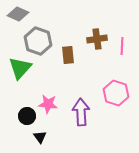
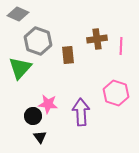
pink line: moved 1 px left
black circle: moved 6 px right
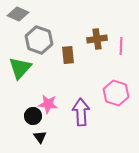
gray hexagon: moved 1 px right, 1 px up
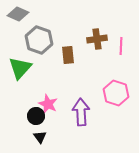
pink star: rotated 18 degrees clockwise
black circle: moved 3 px right
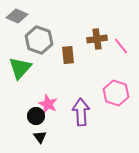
gray diamond: moved 1 px left, 2 px down
pink line: rotated 42 degrees counterclockwise
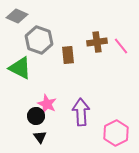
brown cross: moved 3 px down
green triangle: rotated 45 degrees counterclockwise
pink hexagon: moved 40 px down; rotated 15 degrees clockwise
pink star: moved 1 px left
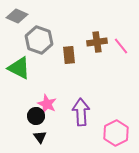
brown rectangle: moved 1 px right
green triangle: moved 1 px left
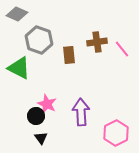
gray diamond: moved 2 px up
pink line: moved 1 px right, 3 px down
black triangle: moved 1 px right, 1 px down
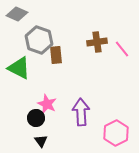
brown rectangle: moved 13 px left
black circle: moved 2 px down
black triangle: moved 3 px down
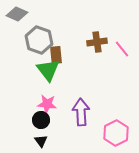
green triangle: moved 29 px right, 2 px down; rotated 25 degrees clockwise
pink star: rotated 18 degrees counterclockwise
black circle: moved 5 px right, 2 px down
